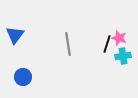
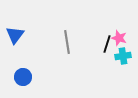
gray line: moved 1 px left, 2 px up
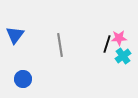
pink star: rotated 21 degrees counterclockwise
gray line: moved 7 px left, 3 px down
cyan cross: rotated 28 degrees counterclockwise
blue circle: moved 2 px down
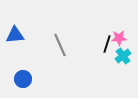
blue triangle: rotated 48 degrees clockwise
gray line: rotated 15 degrees counterclockwise
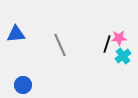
blue triangle: moved 1 px right, 1 px up
blue circle: moved 6 px down
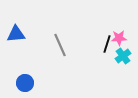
blue circle: moved 2 px right, 2 px up
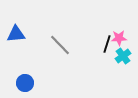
gray line: rotated 20 degrees counterclockwise
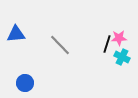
cyan cross: moved 1 px left, 1 px down; rotated 28 degrees counterclockwise
